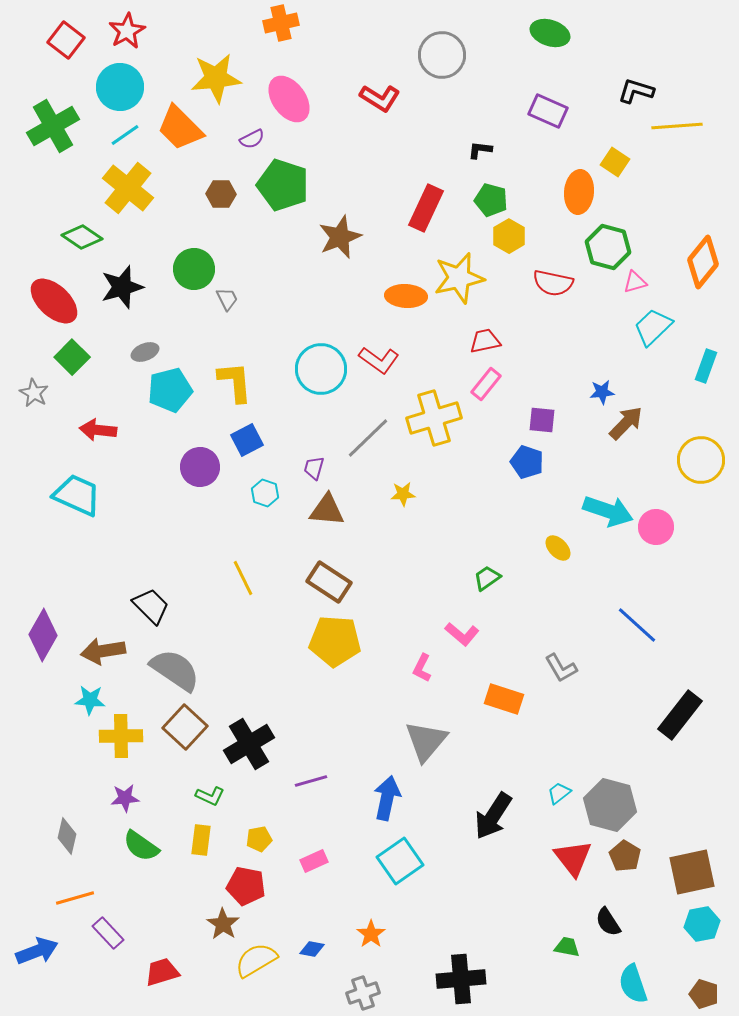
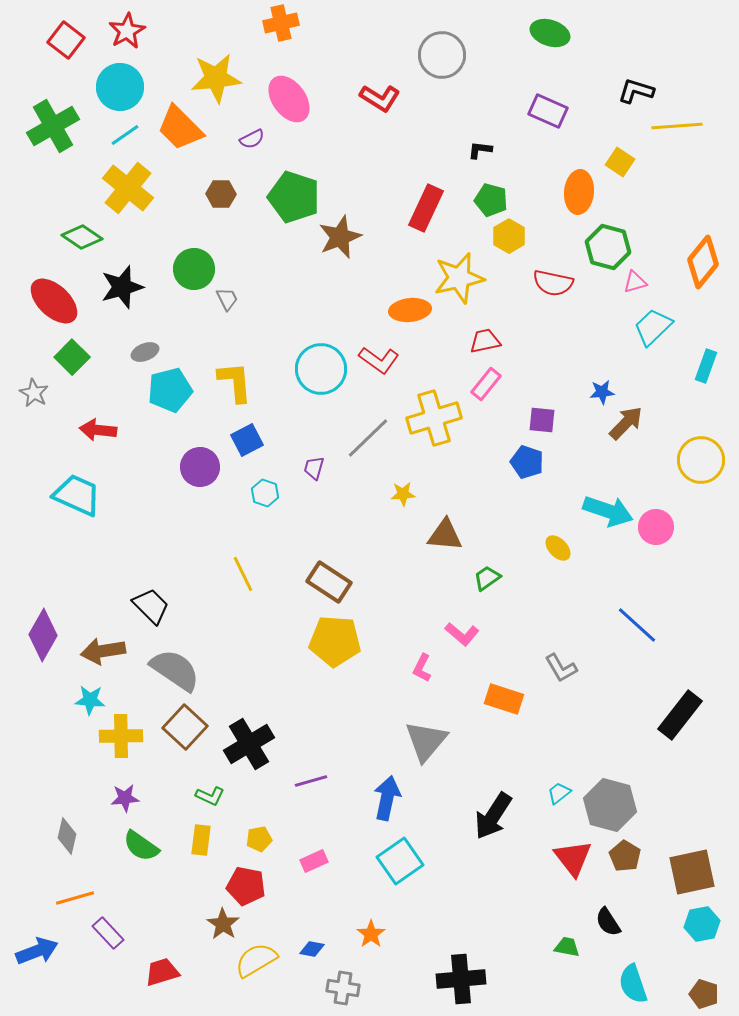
yellow square at (615, 162): moved 5 px right
green pentagon at (283, 185): moved 11 px right, 12 px down
orange ellipse at (406, 296): moved 4 px right, 14 px down; rotated 9 degrees counterclockwise
brown triangle at (327, 510): moved 118 px right, 25 px down
yellow line at (243, 578): moved 4 px up
gray cross at (363, 993): moved 20 px left, 5 px up; rotated 28 degrees clockwise
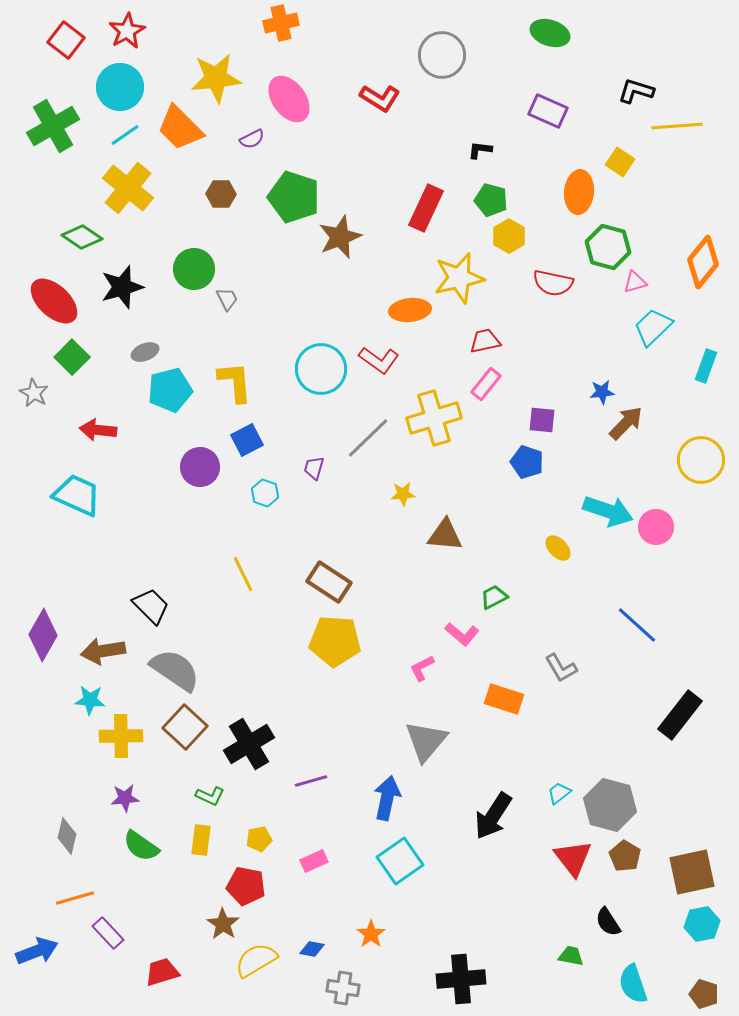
green trapezoid at (487, 578): moved 7 px right, 19 px down; rotated 8 degrees clockwise
pink L-shape at (422, 668): rotated 36 degrees clockwise
green trapezoid at (567, 947): moved 4 px right, 9 px down
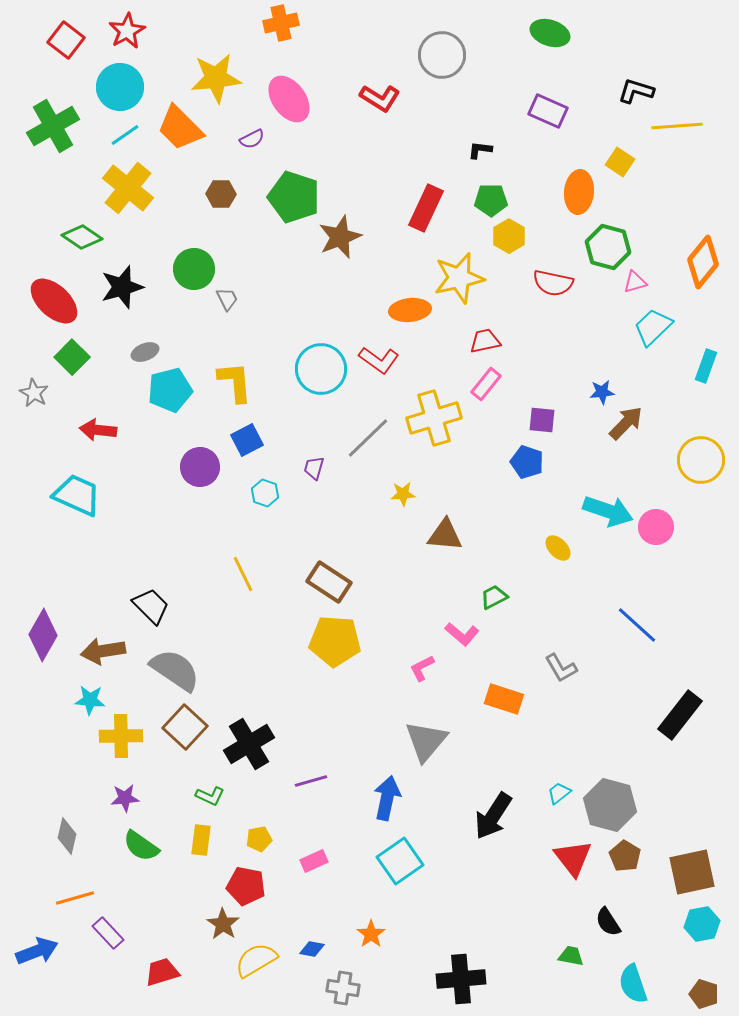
green pentagon at (491, 200): rotated 16 degrees counterclockwise
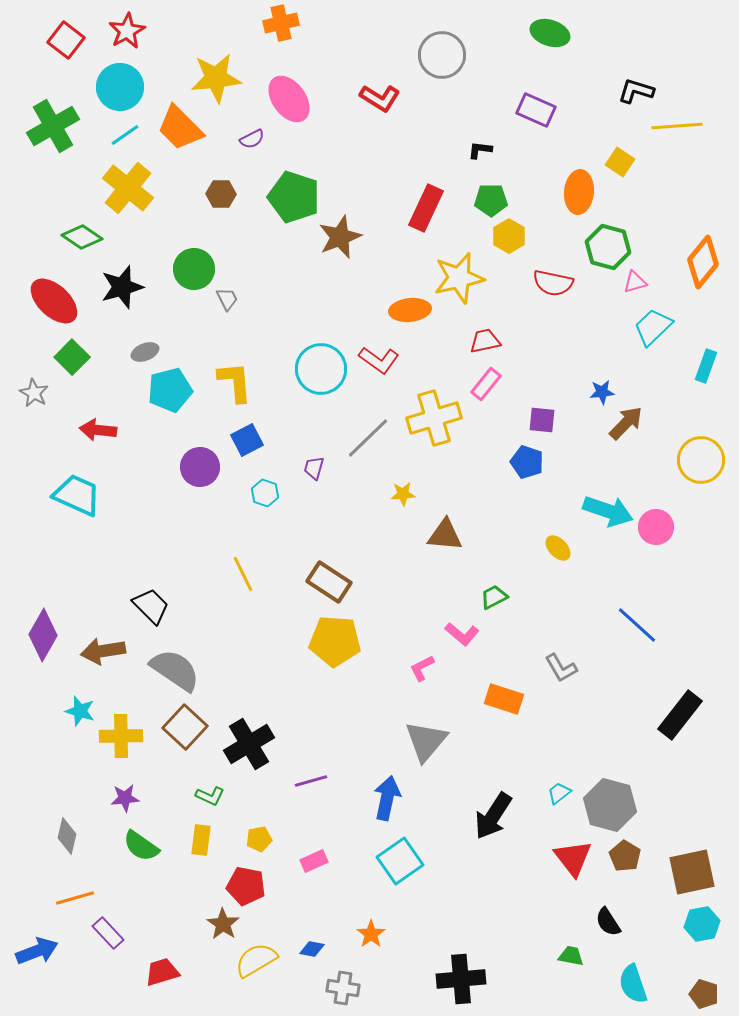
purple rectangle at (548, 111): moved 12 px left, 1 px up
cyan star at (90, 700): moved 10 px left, 11 px down; rotated 12 degrees clockwise
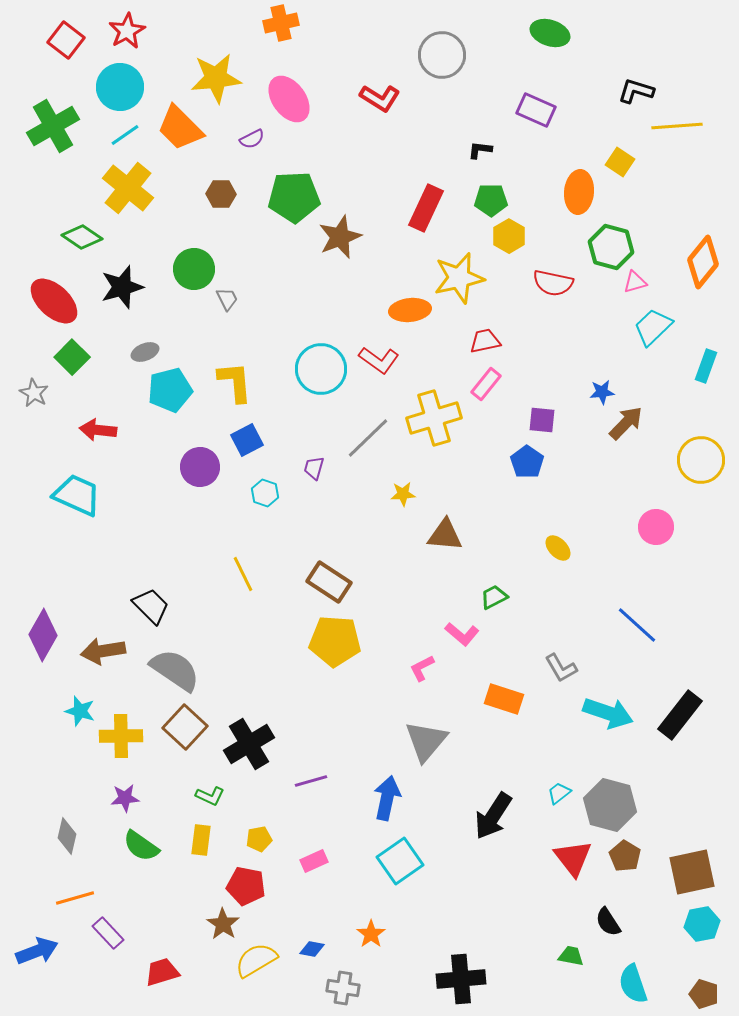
green pentagon at (294, 197): rotated 21 degrees counterclockwise
green hexagon at (608, 247): moved 3 px right
blue pentagon at (527, 462): rotated 16 degrees clockwise
cyan arrow at (608, 511): moved 202 px down
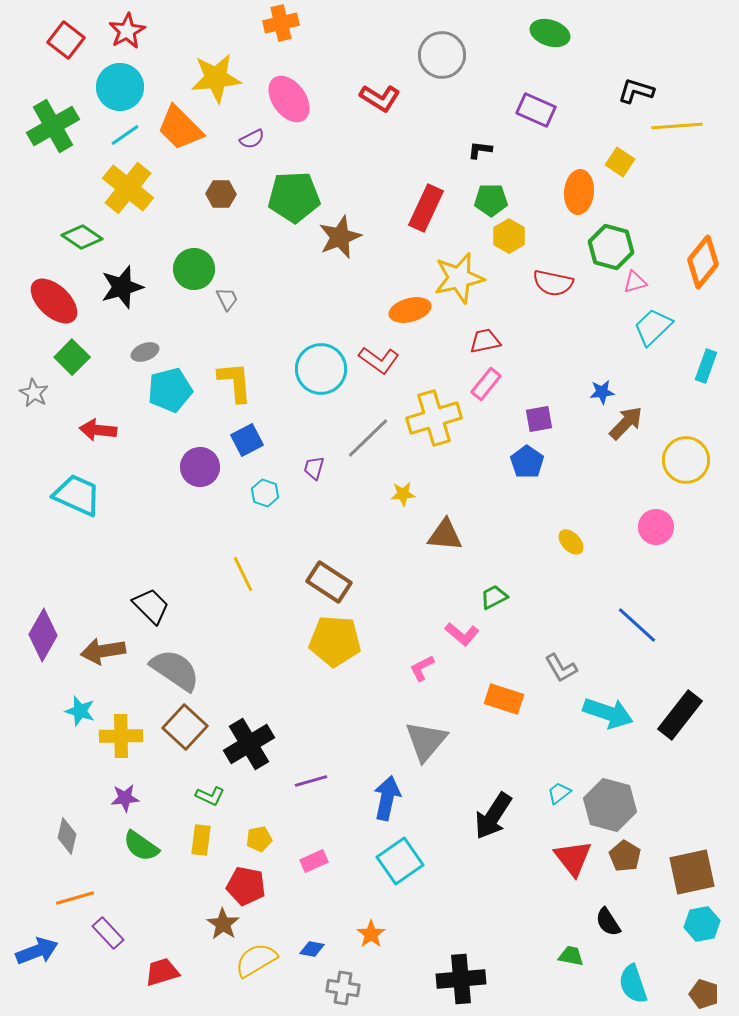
orange ellipse at (410, 310): rotated 9 degrees counterclockwise
purple square at (542, 420): moved 3 px left, 1 px up; rotated 16 degrees counterclockwise
yellow circle at (701, 460): moved 15 px left
yellow ellipse at (558, 548): moved 13 px right, 6 px up
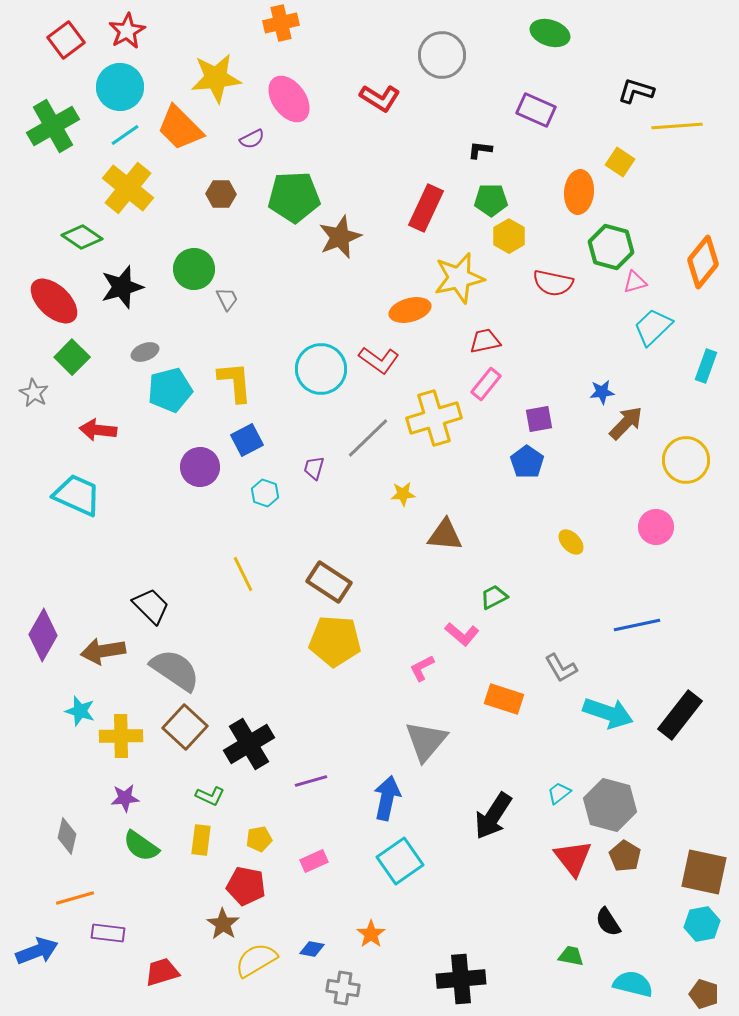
red square at (66, 40): rotated 15 degrees clockwise
blue line at (637, 625): rotated 54 degrees counterclockwise
brown square at (692, 872): moved 12 px right; rotated 24 degrees clockwise
purple rectangle at (108, 933): rotated 40 degrees counterclockwise
cyan semicircle at (633, 984): rotated 123 degrees clockwise
